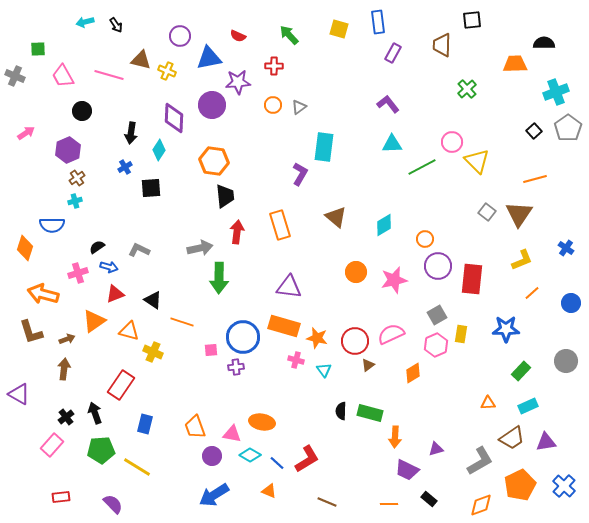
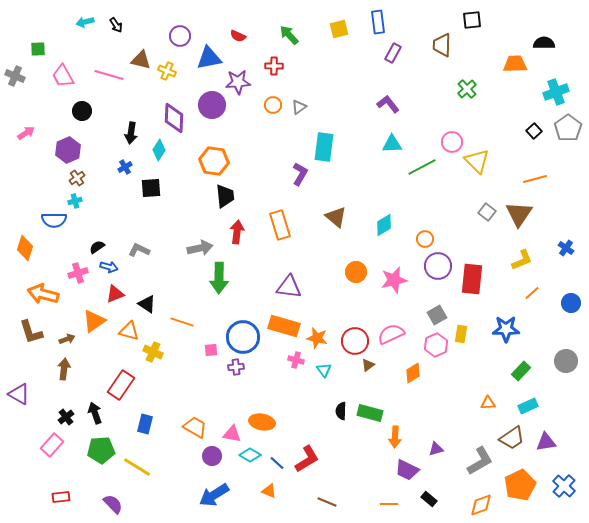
yellow square at (339, 29): rotated 30 degrees counterclockwise
blue semicircle at (52, 225): moved 2 px right, 5 px up
black triangle at (153, 300): moved 6 px left, 4 px down
orange trapezoid at (195, 427): rotated 140 degrees clockwise
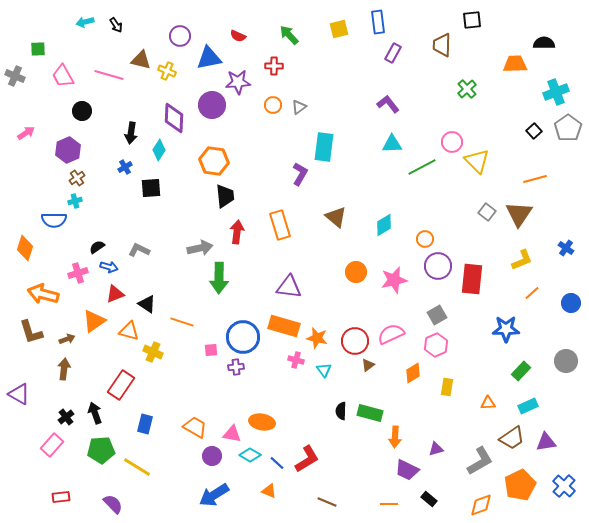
yellow rectangle at (461, 334): moved 14 px left, 53 px down
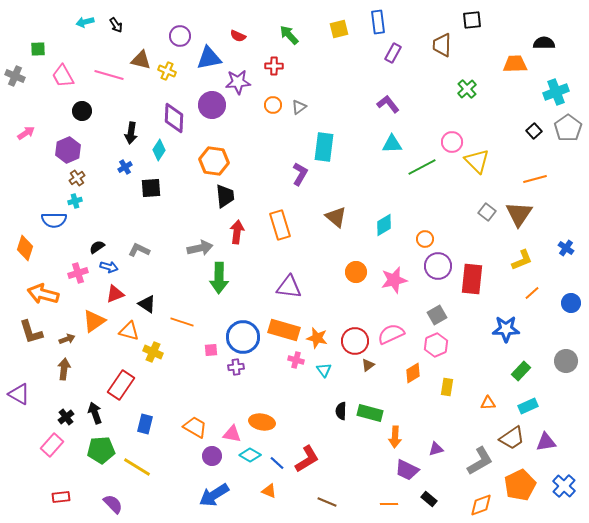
orange rectangle at (284, 326): moved 4 px down
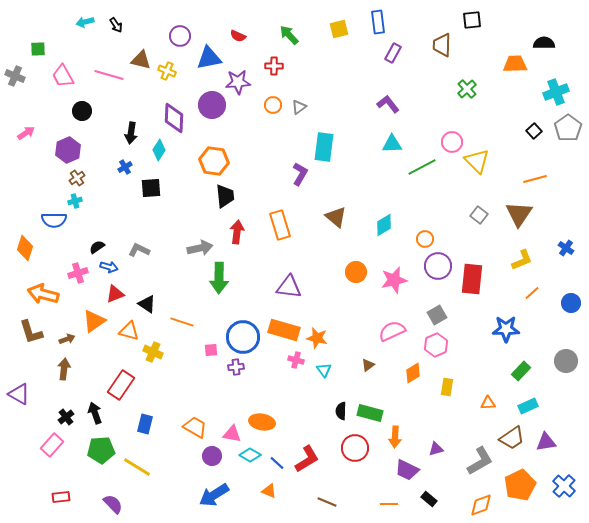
gray square at (487, 212): moved 8 px left, 3 px down
pink semicircle at (391, 334): moved 1 px right, 3 px up
red circle at (355, 341): moved 107 px down
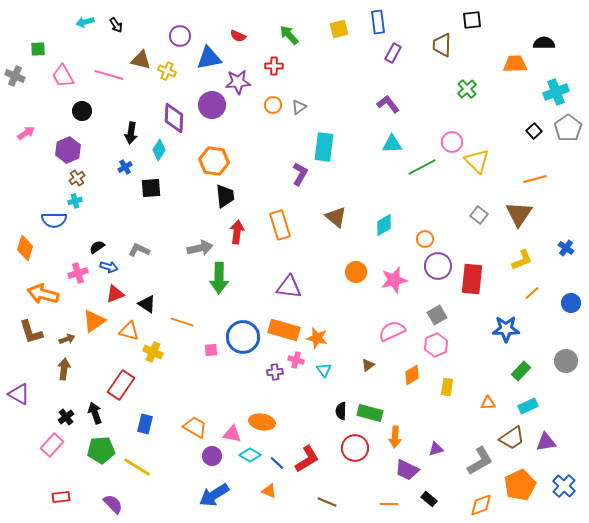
purple cross at (236, 367): moved 39 px right, 5 px down
orange diamond at (413, 373): moved 1 px left, 2 px down
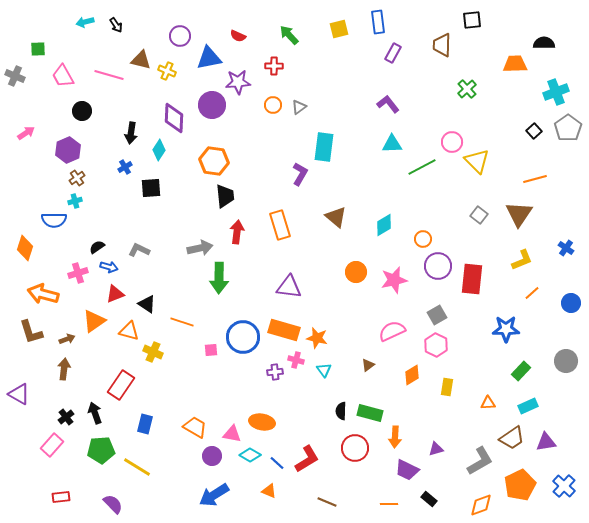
orange circle at (425, 239): moved 2 px left
pink hexagon at (436, 345): rotated 10 degrees counterclockwise
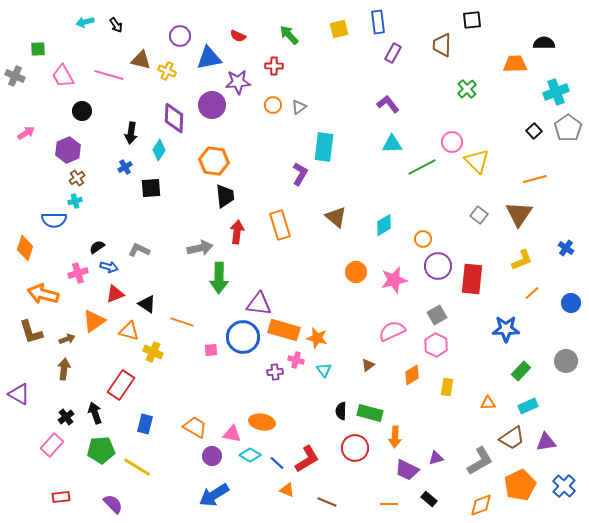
purple triangle at (289, 287): moved 30 px left, 17 px down
purple triangle at (436, 449): moved 9 px down
orange triangle at (269, 491): moved 18 px right, 1 px up
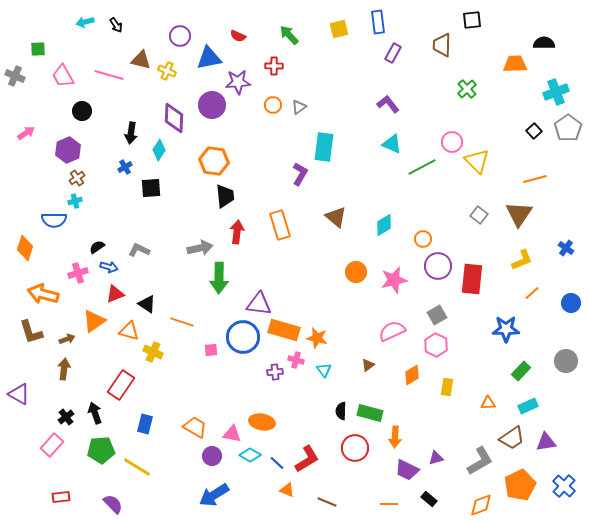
cyan triangle at (392, 144): rotated 25 degrees clockwise
